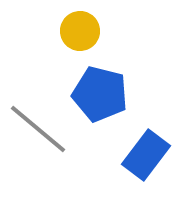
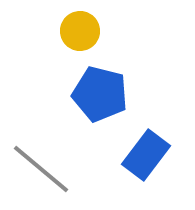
gray line: moved 3 px right, 40 px down
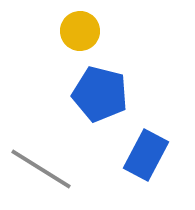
blue rectangle: rotated 9 degrees counterclockwise
gray line: rotated 8 degrees counterclockwise
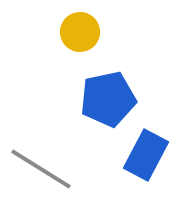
yellow circle: moved 1 px down
blue pentagon: moved 8 px right, 5 px down; rotated 26 degrees counterclockwise
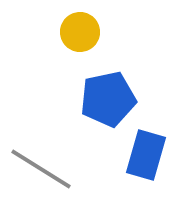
blue rectangle: rotated 12 degrees counterclockwise
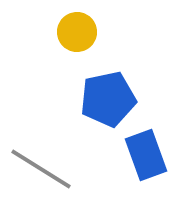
yellow circle: moved 3 px left
blue rectangle: rotated 36 degrees counterclockwise
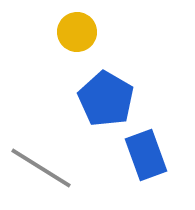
blue pentagon: moved 2 px left; rotated 30 degrees counterclockwise
gray line: moved 1 px up
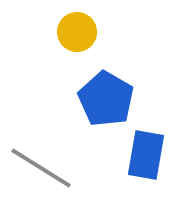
blue rectangle: rotated 30 degrees clockwise
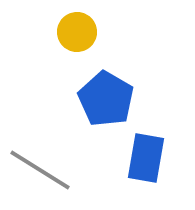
blue rectangle: moved 3 px down
gray line: moved 1 px left, 2 px down
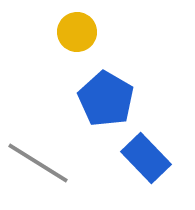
blue rectangle: rotated 54 degrees counterclockwise
gray line: moved 2 px left, 7 px up
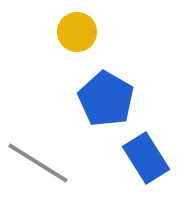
blue rectangle: rotated 12 degrees clockwise
